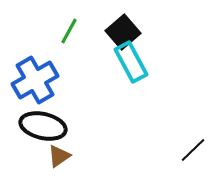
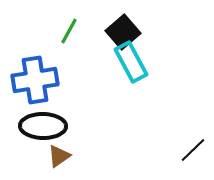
blue cross: rotated 21 degrees clockwise
black ellipse: rotated 12 degrees counterclockwise
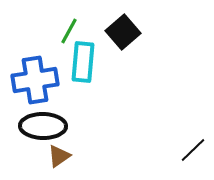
cyan rectangle: moved 48 px left; rotated 33 degrees clockwise
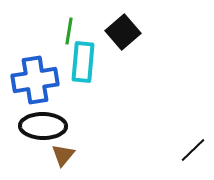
green line: rotated 20 degrees counterclockwise
brown triangle: moved 4 px right, 1 px up; rotated 15 degrees counterclockwise
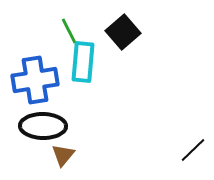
green line: rotated 36 degrees counterclockwise
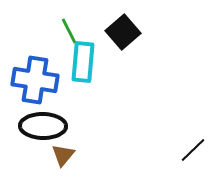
blue cross: rotated 18 degrees clockwise
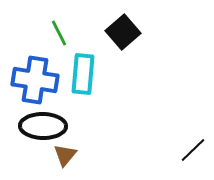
green line: moved 10 px left, 2 px down
cyan rectangle: moved 12 px down
brown triangle: moved 2 px right
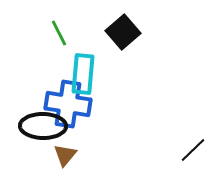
blue cross: moved 33 px right, 24 px down
